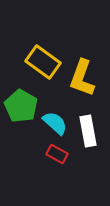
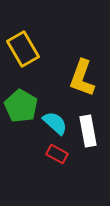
yellow rectangle: moved 20 px left, 13 px up; rotated 24 degrees clockwise
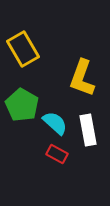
green pentagon: moved 1 px right, 1 px up
white rectangle: moved 1 px up
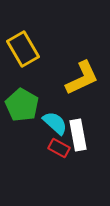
yellow L-shape: rotated 135 degrees counterclockwise
white rectangle: moved 10 px left, 5 px down
red rectangle: moved 2 px right, 6 px up
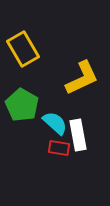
red rectangle: rotated 20 degrees counterclockwise
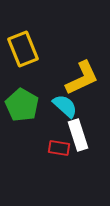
yellow rectangle: rotated 8 degrees clockwise
cyan semicircle: moved 10 px right, 17 px up
white rectangle: rotated 8 degrees counterclockwise
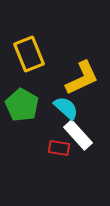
yellow rectangle: moved 6 px right, 5 px down
cyan semicircle: moved 1 px right, 2 px down
white rectangle: rotated 24 degrees counterclockwise
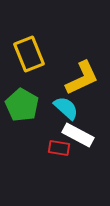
white rectangle: rotated 20 degrees counterclockwise
